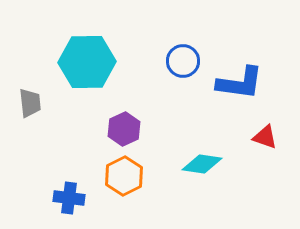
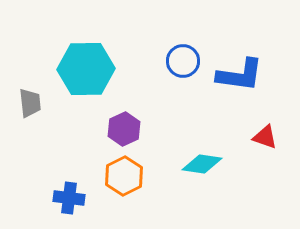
cyan hexagon: moved 1 px left, 7 px down
blue L-shape: moved 8 px up
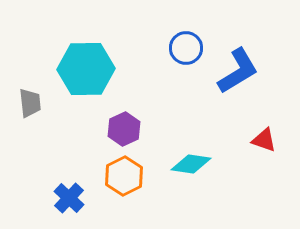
blue circle: moved 3 px right, 13 px up
blue L-shape: moved 2 px left, 4 px up; rotated 39 degrees counterclockwise
red triangle: moved 1 px left, 3 px down
cyan diamond: moved 11 px left
blue cross: rotated 36 degrees clockwise
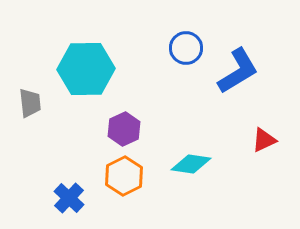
red triangle: rotated 44 degrees counterclockwise
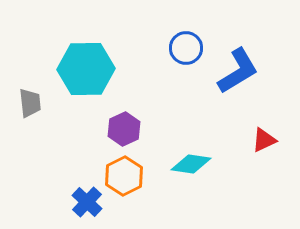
blue cross: moved 18 px right, 4 px down
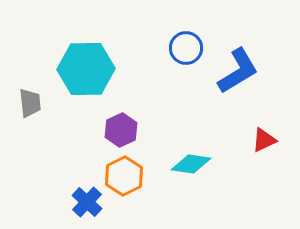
purple hexagon: moved 3 px left, 1 px down
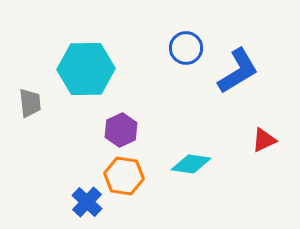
orange hexagon: rotated 24 degrees counterclockwise
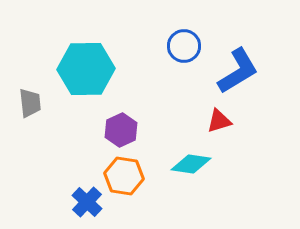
blue circle: moved 2 px left, 2 px up
red triangle: moved 45 px left, 19 px up; rotated 8 degrees clockwise
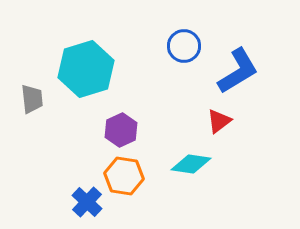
cyan hexagon: rotated 16 degrees counterclockwise
gray trapezoid: moved 2 px right, 4 px up
red triangle: rotated 20 degrees counterclockwise
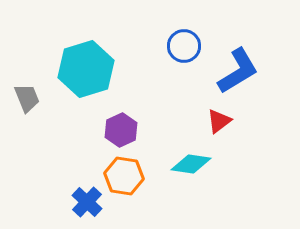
gray trapezoid: moved 5 px left, 1 px up; rotated 16 degrees counterclockwise
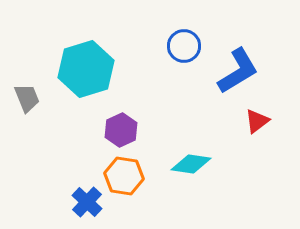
red triangle: moved 38 px right
